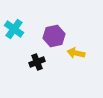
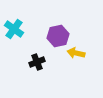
purple hexagon: moved 4 px right
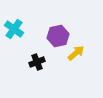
yellow arrow: rotated 126 degrees clockwise
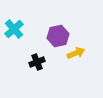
cyan cross: rotated 12 degrees clockwise
yellow arrow: rotated 18 degrees clockwise
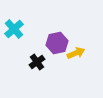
purple hexagon: moved 1 px left, 7 px down
black cross: rotated 14 degrees counterclockwise
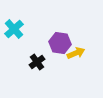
purple hexagon: moved 3 px right; rotated 20 degrees clockwise
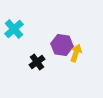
purple hexagon: moved 2 px right, 2 px down
yellow arrow: rotated 48 degrees counterclockwise
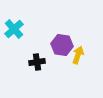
yellow arrow: moved 2 px right, 2 px down
black cross: rotated 28 degrees clockwise
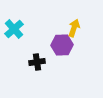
purple hexagon: rotated 10 degrees counterclockwise
yellow arrow: moved 4 px left, 27 px up
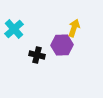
black cross: moved 7 px up; rotated 21 degrees clockwise
